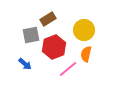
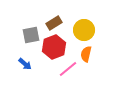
brown rectangle: moved 6 px right, 4 px down
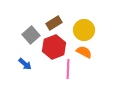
gray square: rotated 30 degrees counterclockwise
orange semicircle: moved 2 px left, 2 px up; rotated 105 degrees clockwise
pink line: rotated 48 degrees counterclockwise
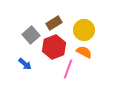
pink line: rotated 18 degrees clockwise
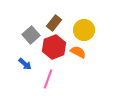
brown rectangle: rotated 21 degrees counterclockwise
orange semicircle: moved 6 px left
pink line: moved 20 px left, 10 px down
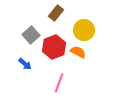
brown rectangle: moved 2 px right, 10 px up
pink line: moved 11 px right, 4 px down
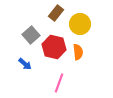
yellow circle: moved 4 px left, 6 px up
red hexagon: rotated 25 degrees counterclockwise
orange semicircle: rotated 56 degrees clockwise
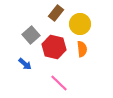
orange semicircle: moved 4 px right, 3 px up
pink line: rotated 66 degrees counterclockwise
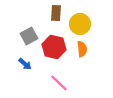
brown rectangle: rotated 35 degrees counterclockwise
gray square: moved 2 px left, 1 px down; rotated 12 degrees clockwise
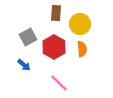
gray square: moved 1 px left, 1 px down
red hexagon: rotated 15 degrees clockwise
blue arrow: moved 1 px left, 1 px down
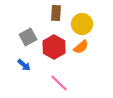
yellow circle: moved 2 px right
orange semicircle: moved 1 px left, 2 px up; rotated 56 degrees clockwise
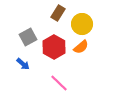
brown rectangle: moved 2 px right; rotated 28 degrees clockwise
blue arrow: moved 1 px left, 1 px up
